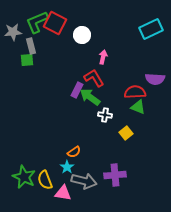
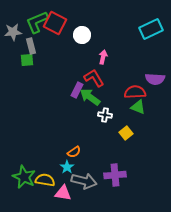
yellow semicircle: rotated 120 degrees clockwise
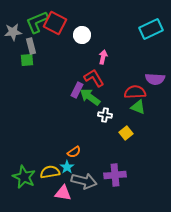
yellow semicircle: moved 5 px right, 8 px up; rotated 18 degrees counterclockwise
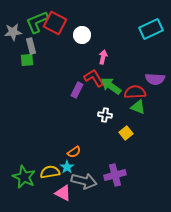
green arrow: moved 21 px right, 11 px up
purple cross: rotated 10 degrees counterclockwise
pink triangle: rotated 18 degrees clockwise
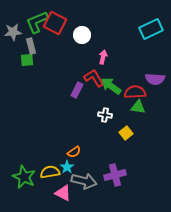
green triangle: rotated 14 degrees counterclockwise
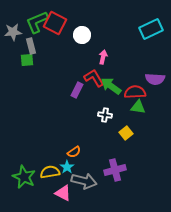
purple cross: moved 5 px up
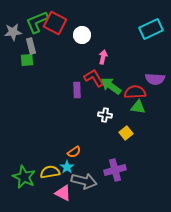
purple rectangle: rotated 28 degrees counterclockwise
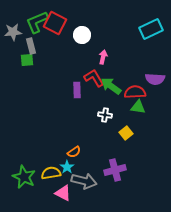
yellow semicircle: moved 1 px right, 1 px down
